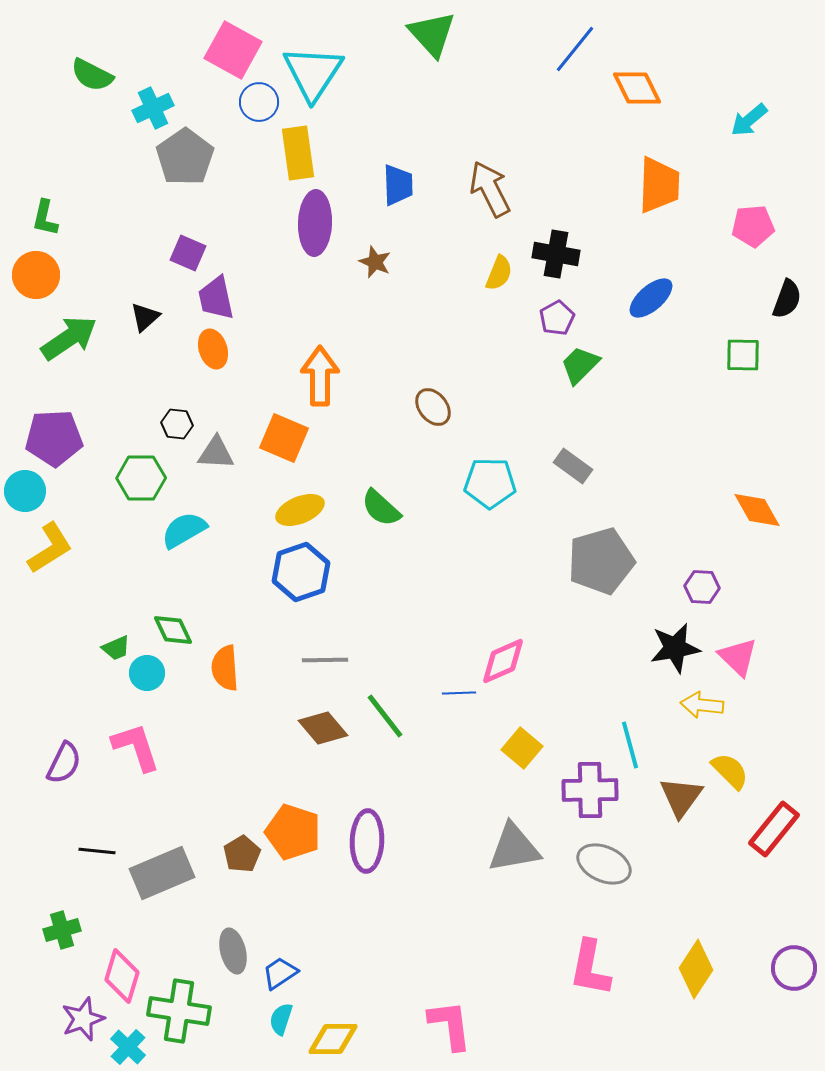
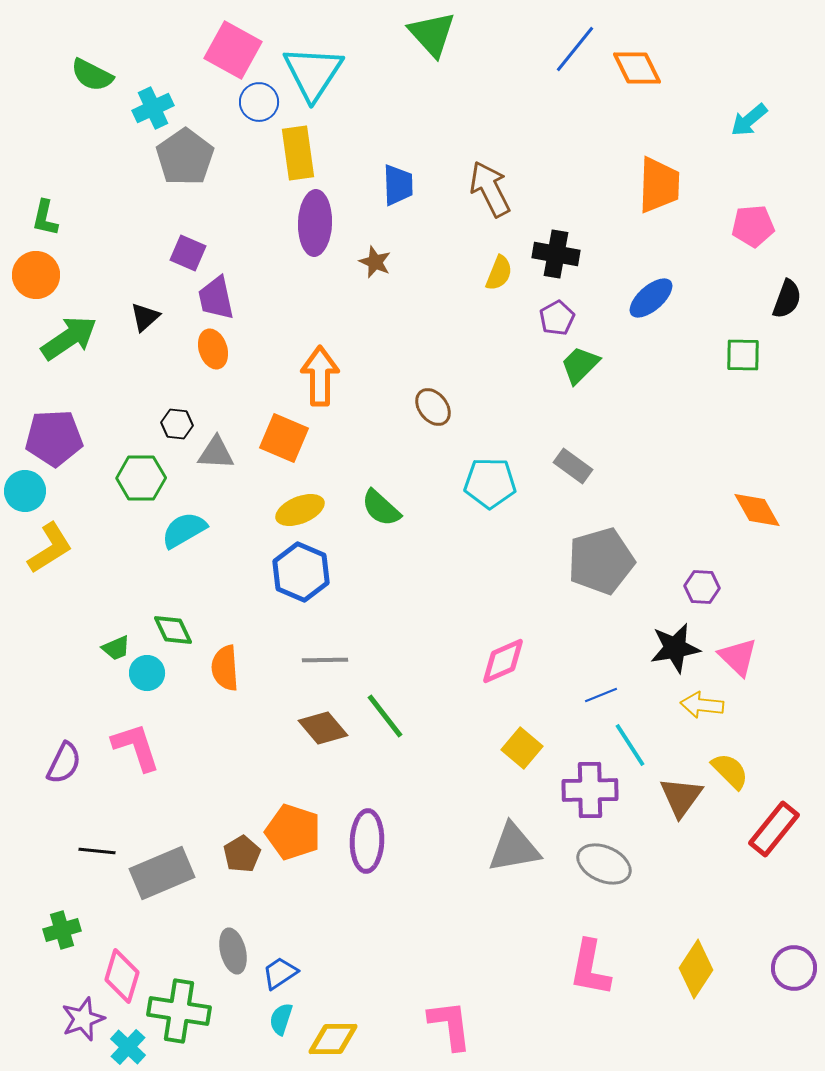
orange diamond at (637, 88): moved 20 px up
blue hexagon at (301, 572): rotated 18 degrees counterclockwise
blue line at (459, 693): moved 142 px right, 2 px down; rotated 20 degrees counterclockwise
cyan line at (630, 745): rotated 18 degrees counterclockwise
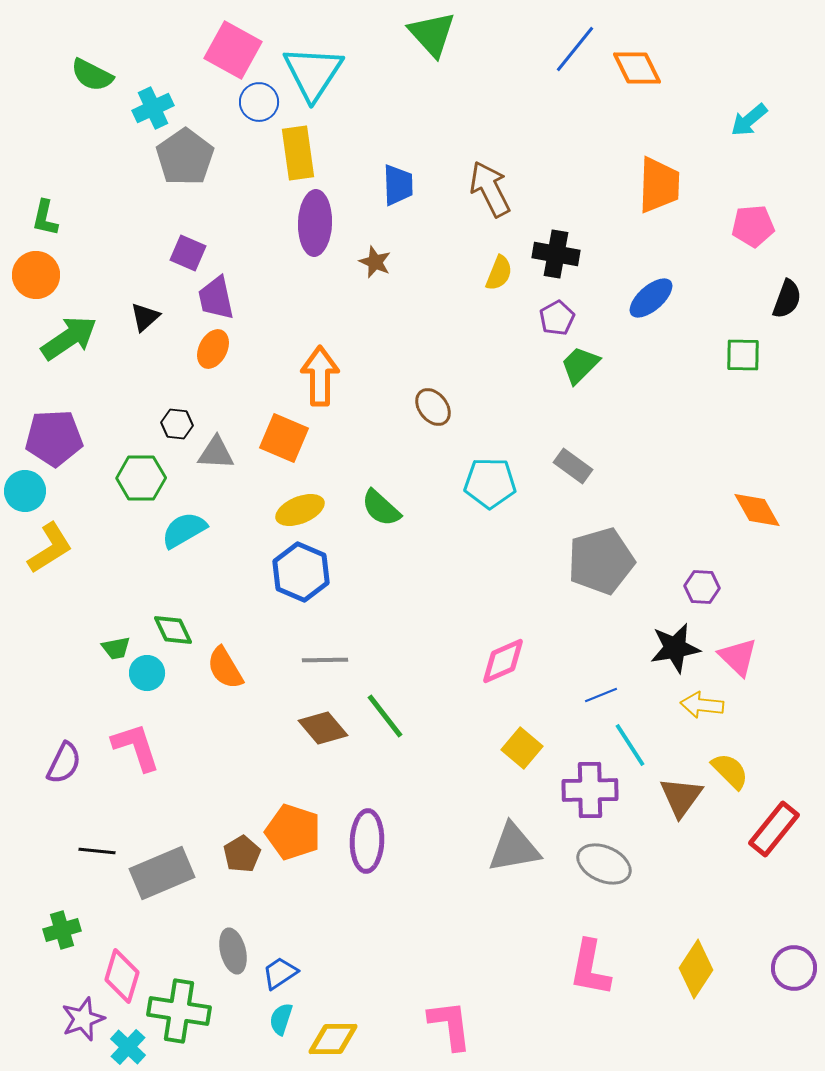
orange ellipse at (213, 349): rotated 45 degrees clockwise
green trapezoid at (116, 648): rotated 12 degrees clockwise
orange semicircle at (225, 668): rotated 27 degrees counterclockwise
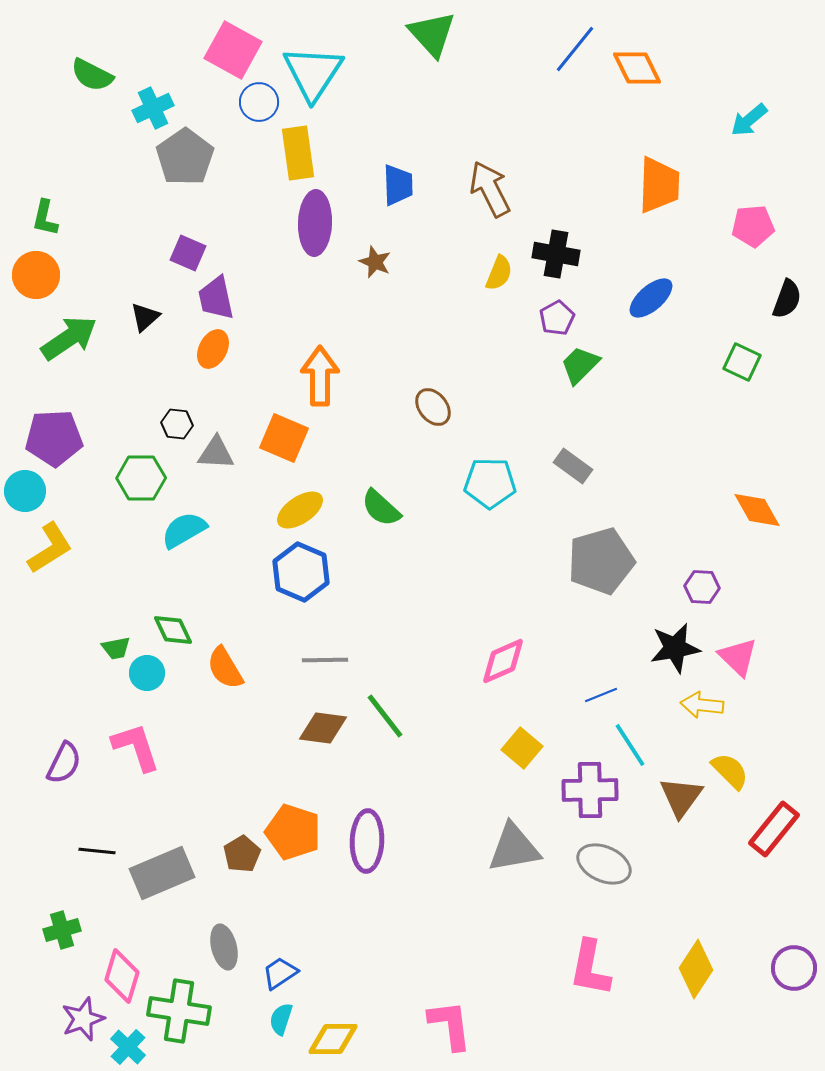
green square at (743, 355): moved 1 px left, 7 px down; rotated 24 degrees clockwise
yellow ellipse at (300, 510): rotated 12 degrees counterclockwise
brown diamond at (323, 728): rotated 42 degrees counterclockwise
gray ellipse at (233, 951): moved 9 px left, 4 px up
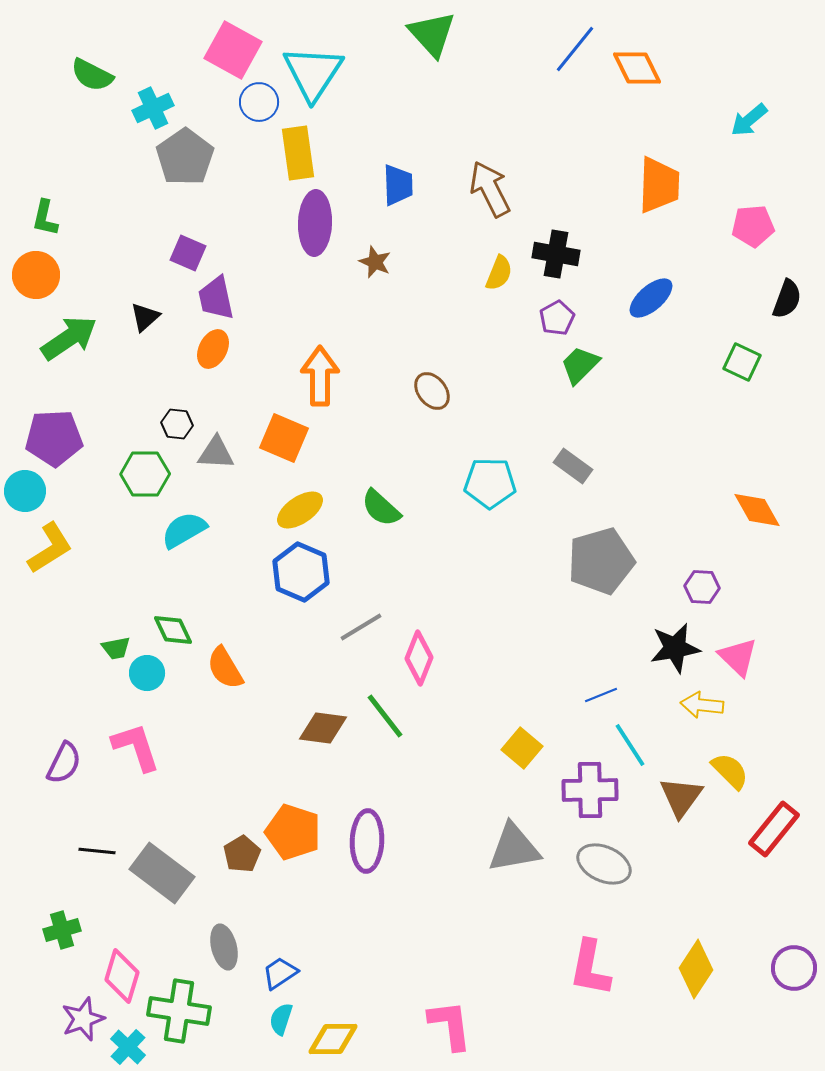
brown ellipse at (433, 407): moved 1 px left, 16 px up
green hexagon at (141, 478): moved 4 px right, 4 px up
gray line at (325, 660): moved 36 px right, 33 px up; rotated 30 degrees counterclockwise
pink diamond at (503, 661): moved 84 px left, 3 px up; rotated 44 degrees counterclockwise
gray rectangle at (162, 873): rotated 60 degrees clockwise
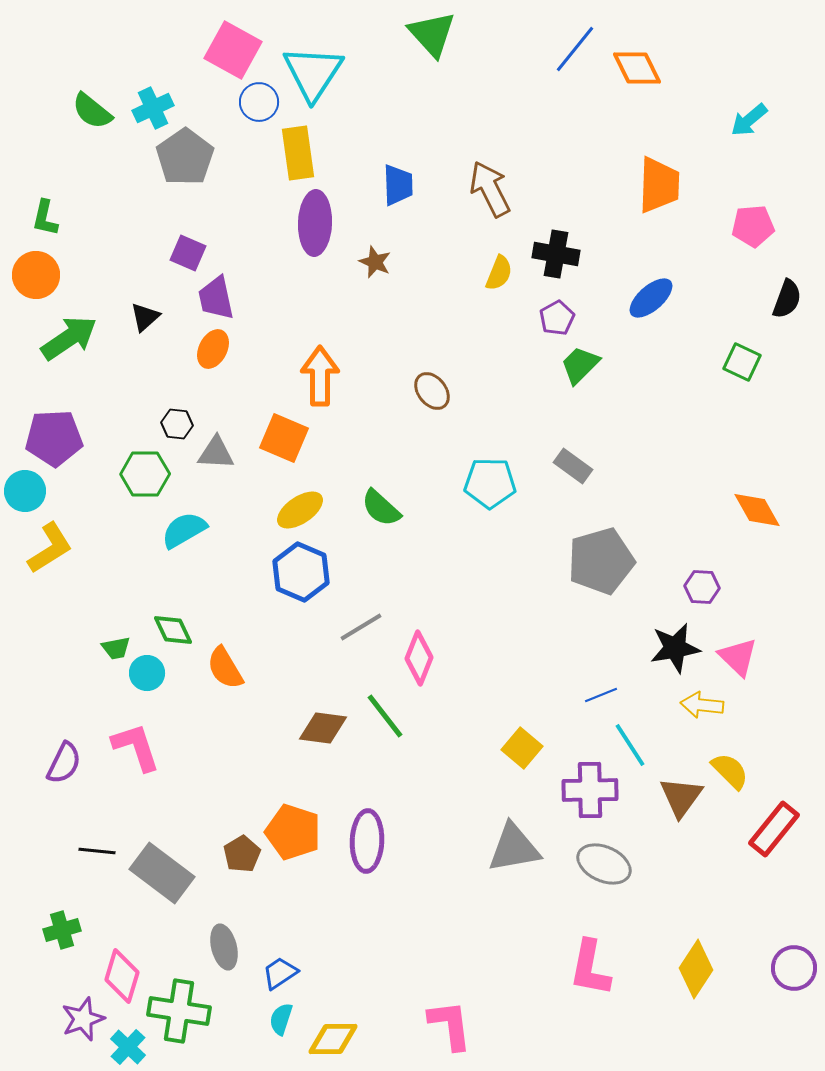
green semicircle at (92, 75): moved 36 px down; rotated 12 degrees clockwise
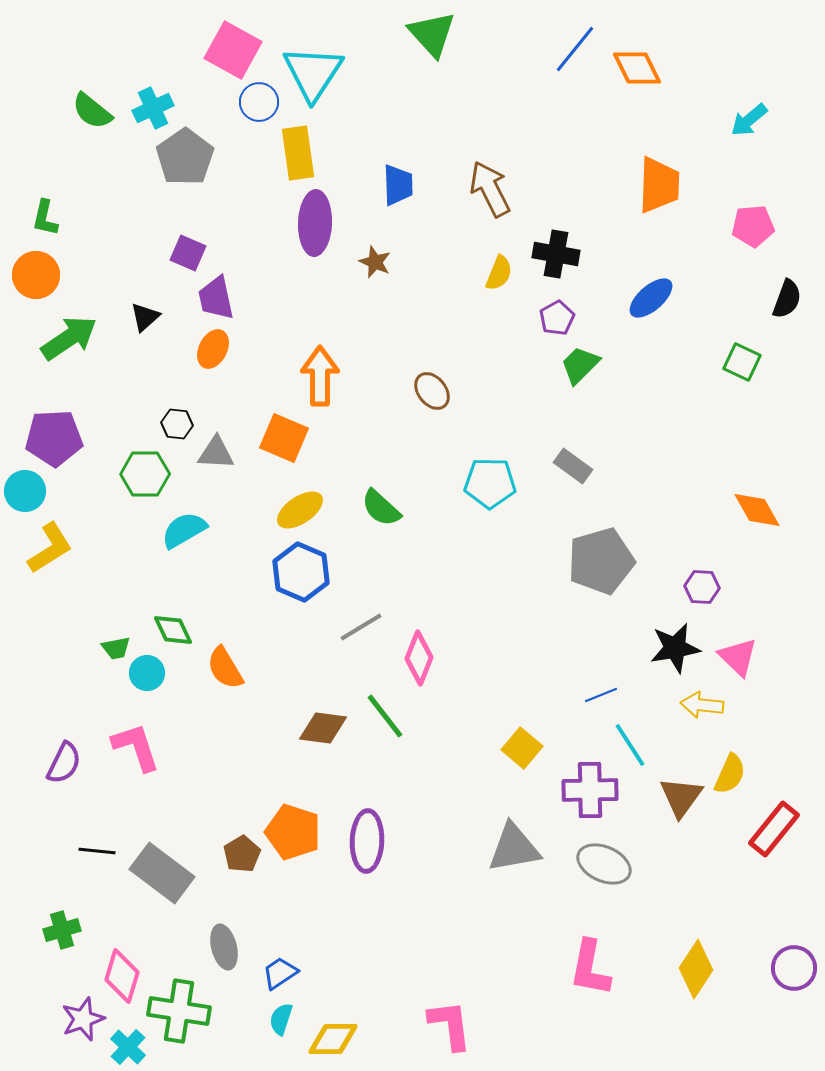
yellow semicircle at (730, 771): moved 3 px down; rotated 69 degrees clockwise
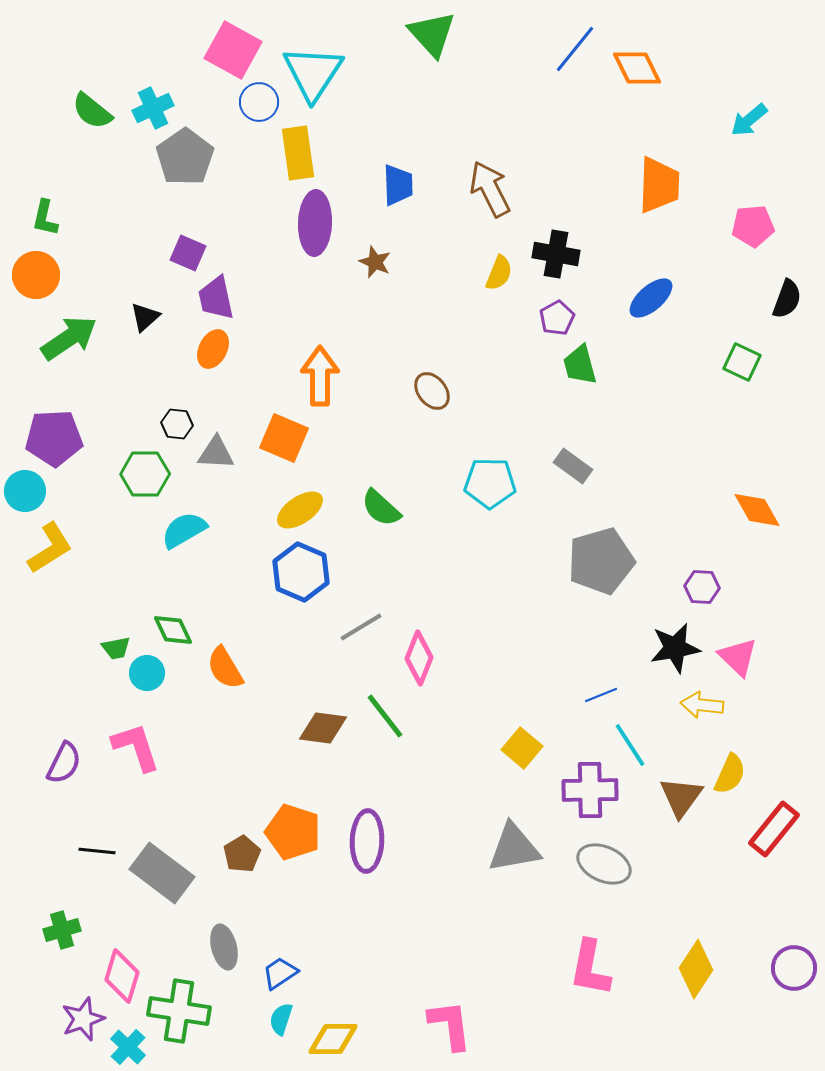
green trapezoid at (580, 365): rotated 60 degrees counterclockwise
